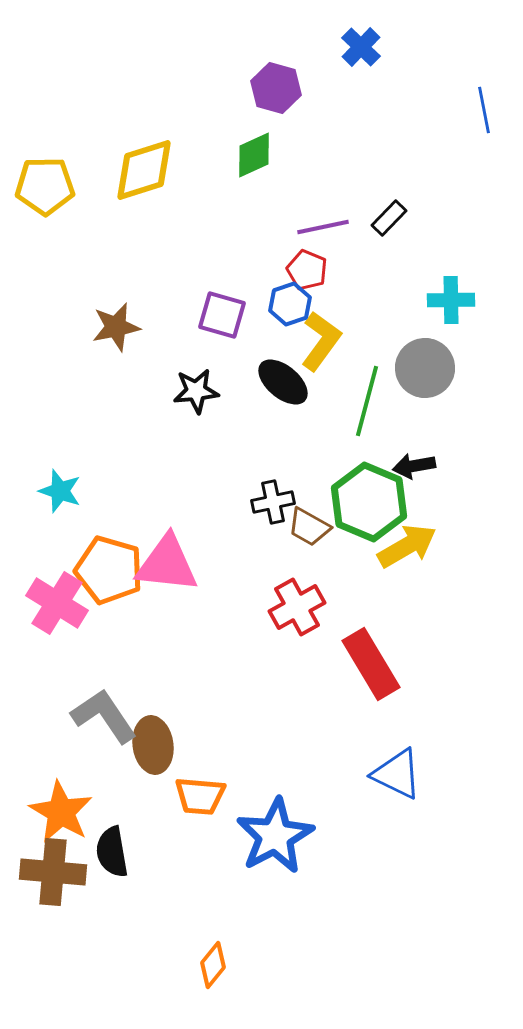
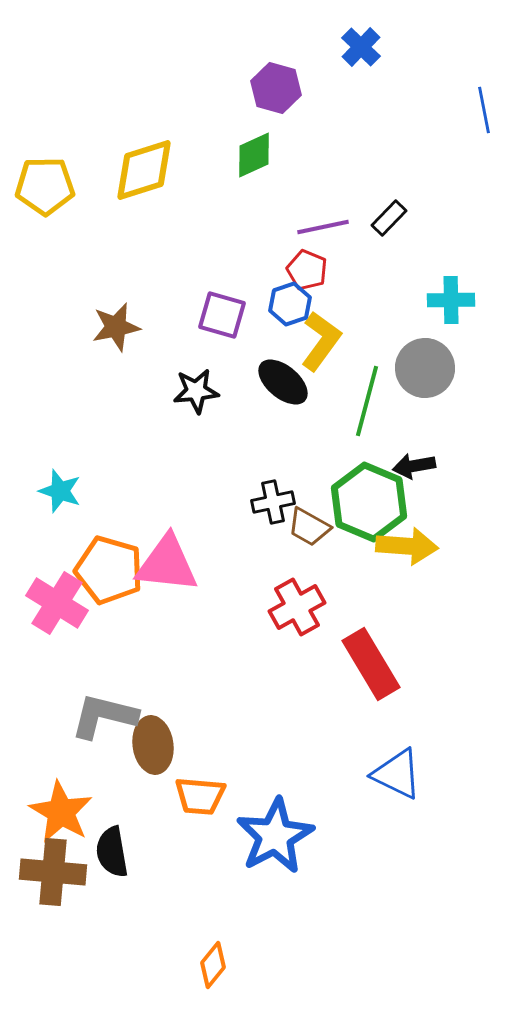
yellow arrow: rotated 34 degrees clockwise
gray L-shape: rotated 42 degrees counterclockwise
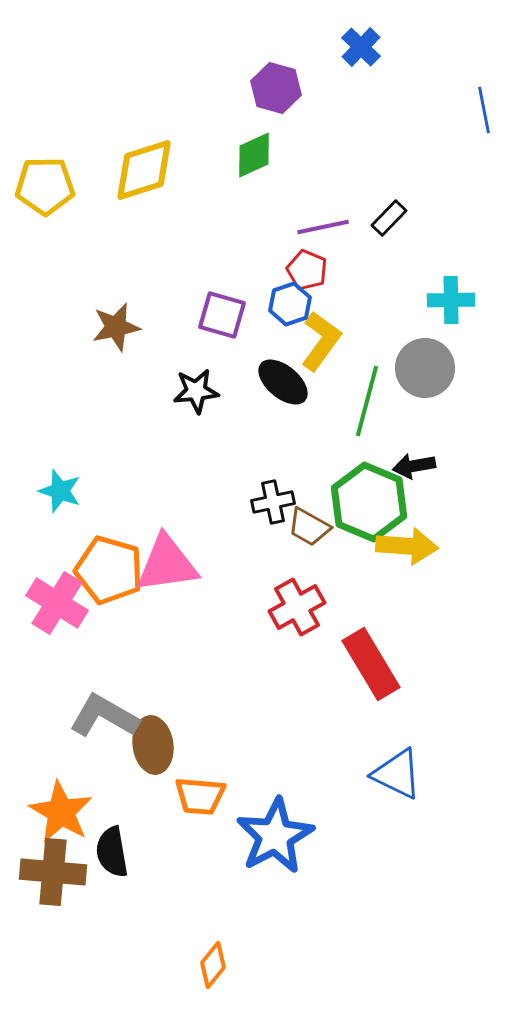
pink triangle: rotated 14 degrees counterclockwise
gray L-shape: rotated 16 degrees clockwise
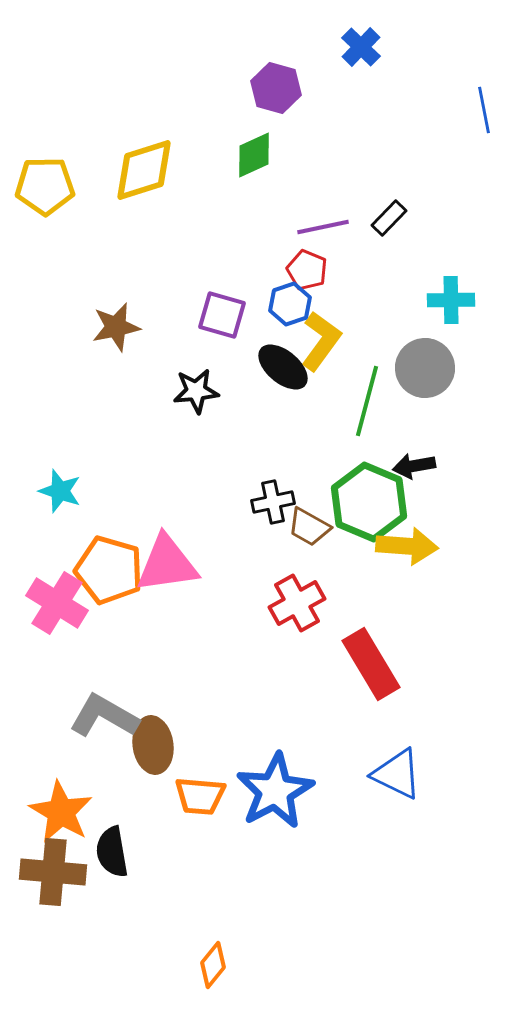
black ellipse: moved 15 px up
red cross: moved 4 px up
blue star: moved 45 px up
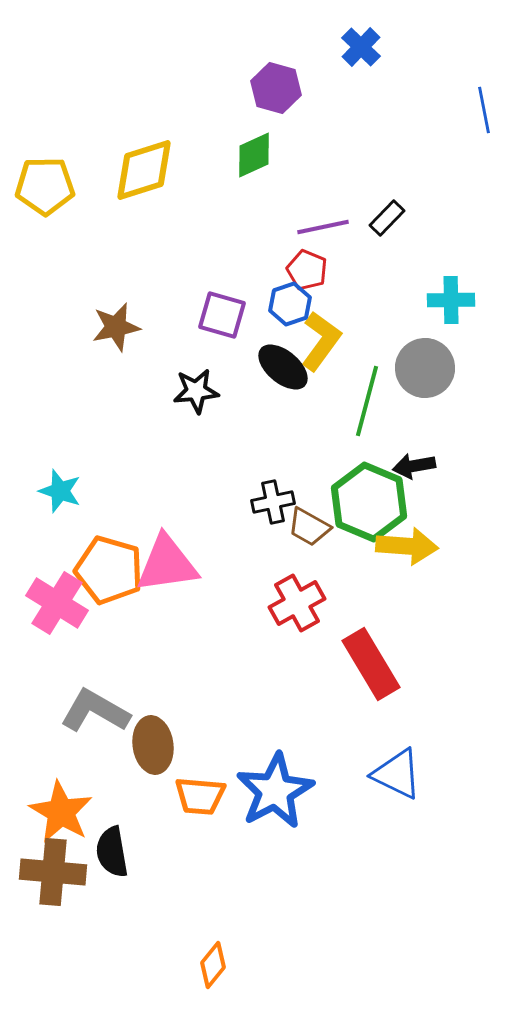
black rectangle: moved 2 px left
gray L-shape: moved 9 px left, 5 px up
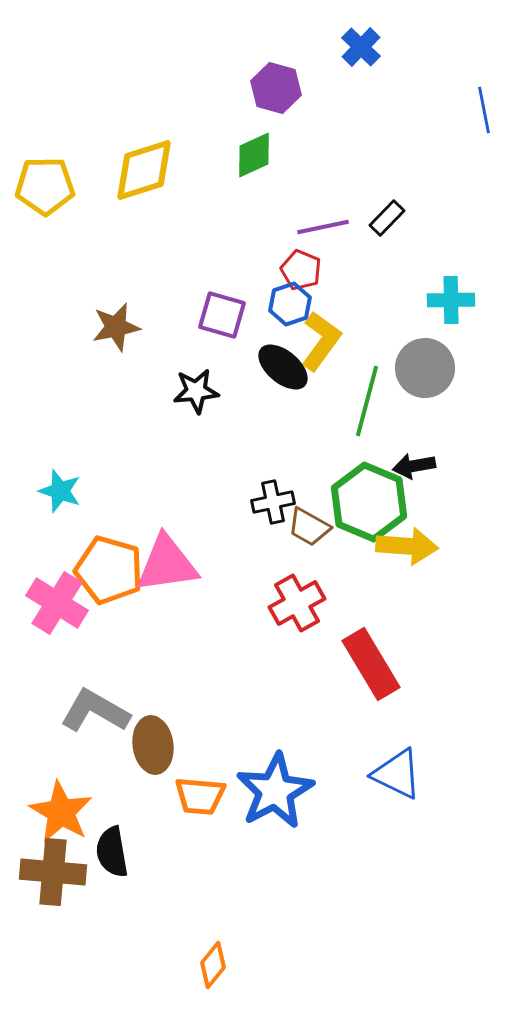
red pentagon: moved 6 px left
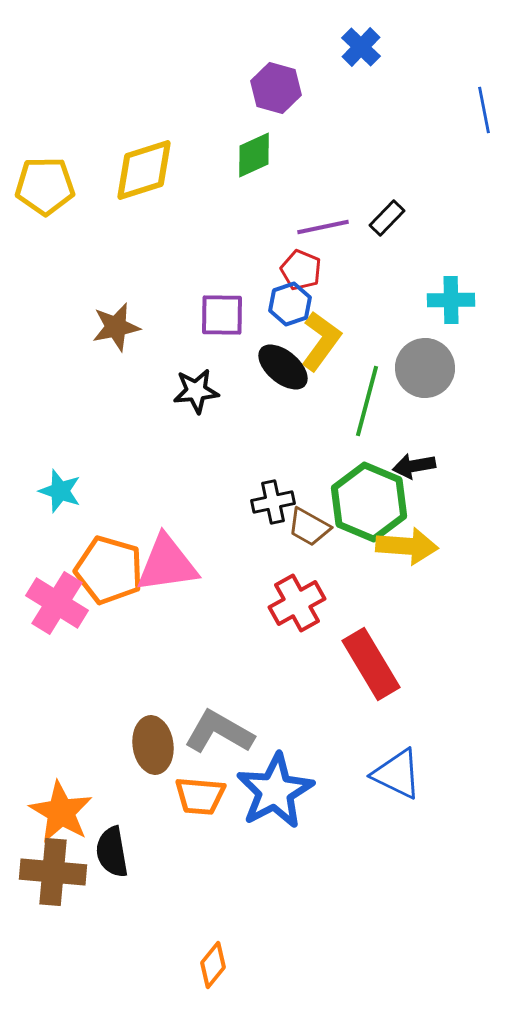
purple square: rotated 15 degrees counterclockwise
gray L-shape: moved 124 px right, 21 px down
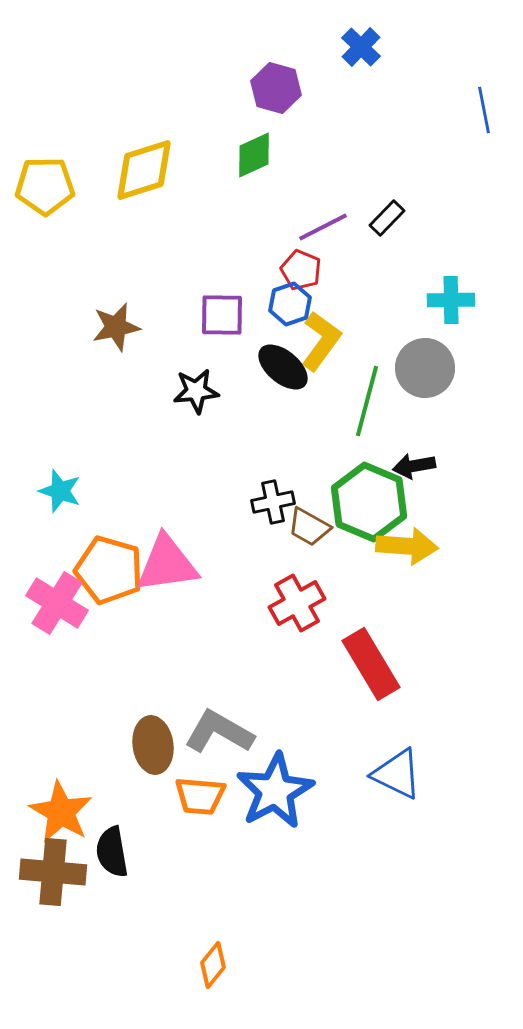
purple line: rotated 15 degrees counterclockwise
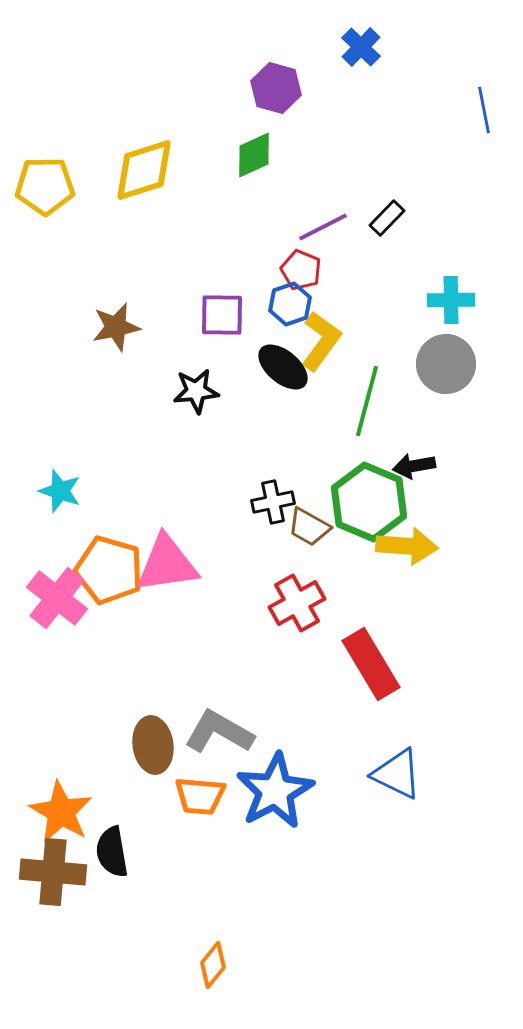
gray circle: moved 21 px right, 4 px up
pink cross: moved 5 px up; rotated 6 degrees clockwise
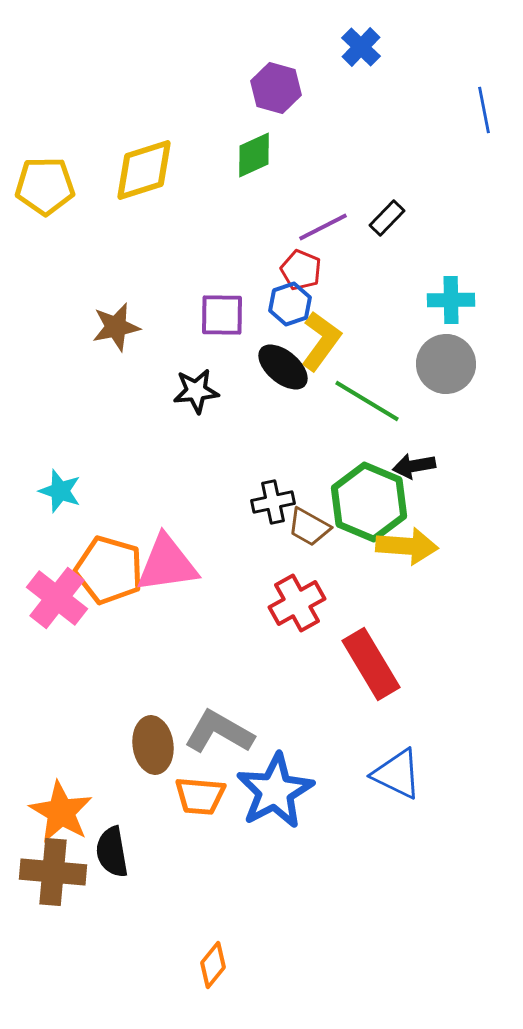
green line: rotated 74 degrees counterclockwise
